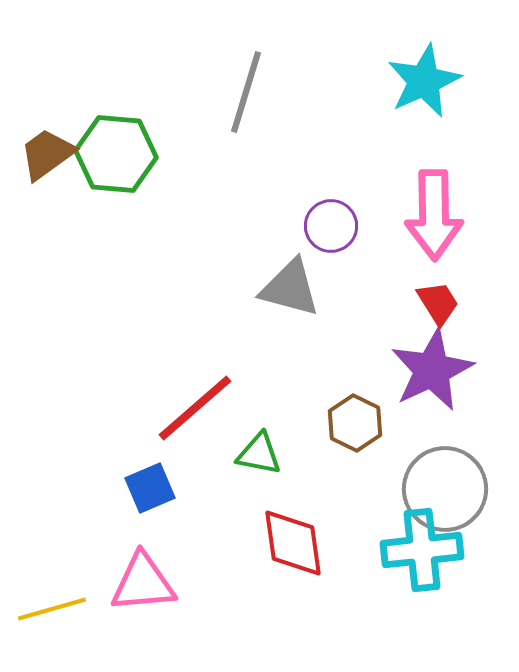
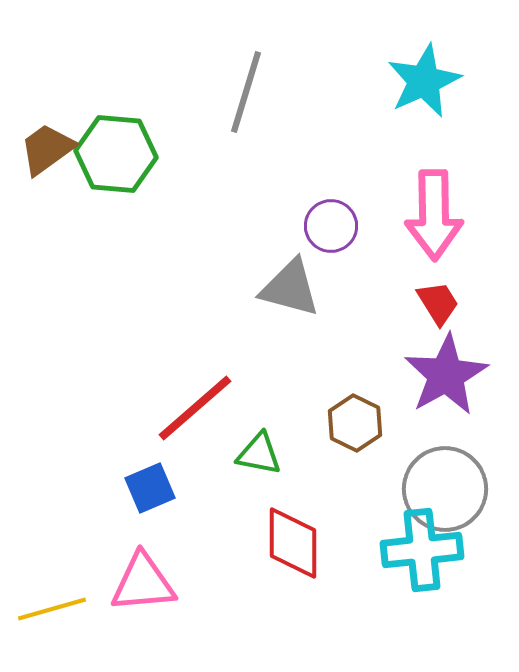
brown trapezoid: moved 5 px up
purple star: moved 14 px right, 5 px down; rotated 4 degrees counterclockwise
red diamond: rotated 8 degrees clockwise
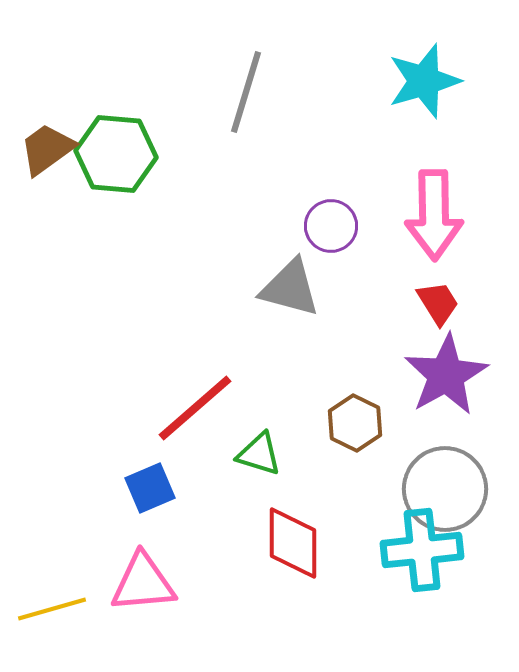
cyan star: rotated 8 degrees clockwise
green triangle: rotated 6 degrees clockwise
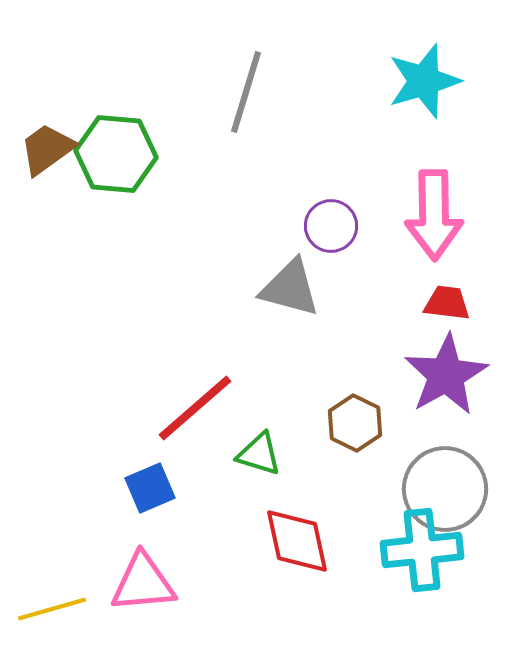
red trapezoid: moved 9 px right; rotated 51 degrees counterclockwise
red diamond: moved 4 px right, 2 px up; rotated 12 degrees counterclockwise
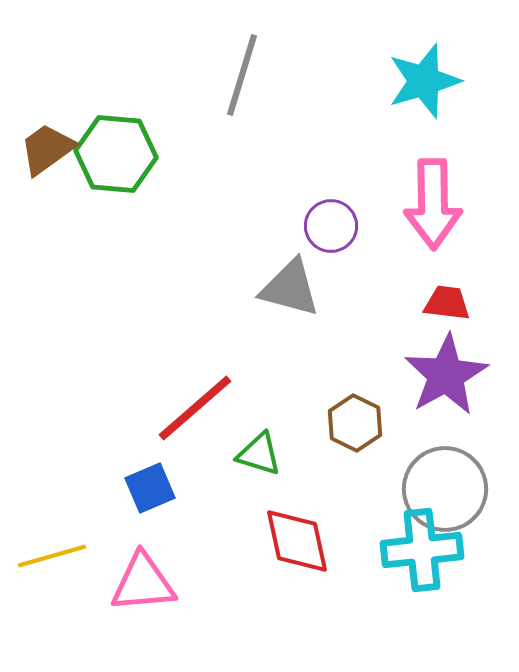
gray line: moved 4 px left, 17 px up
pink arrow: moved 1 px left, 11 px up
yellow line: moved 53 px up
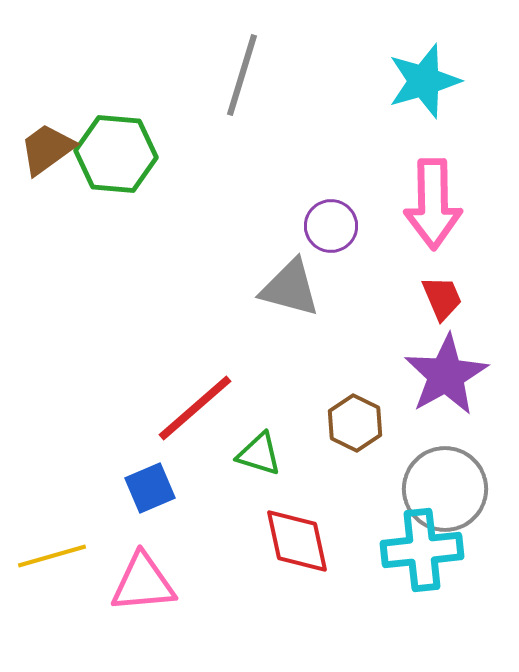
red trapezoid: moved 5 px left, 5 px up; rotated 60 degrees clockwise
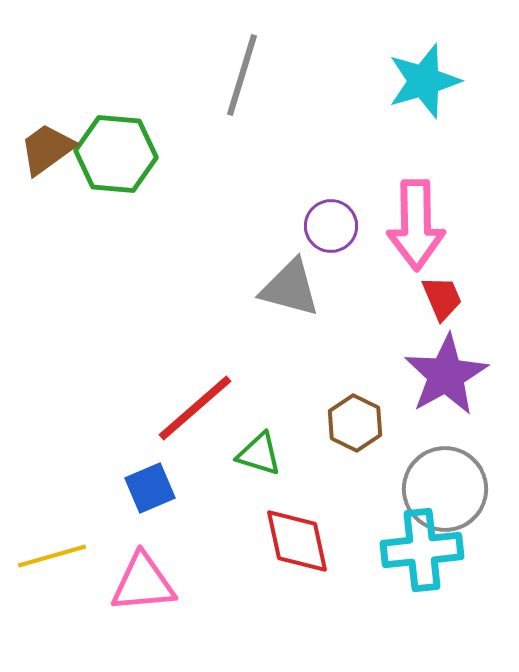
pink arrow: moved 17 px left, 21 px down
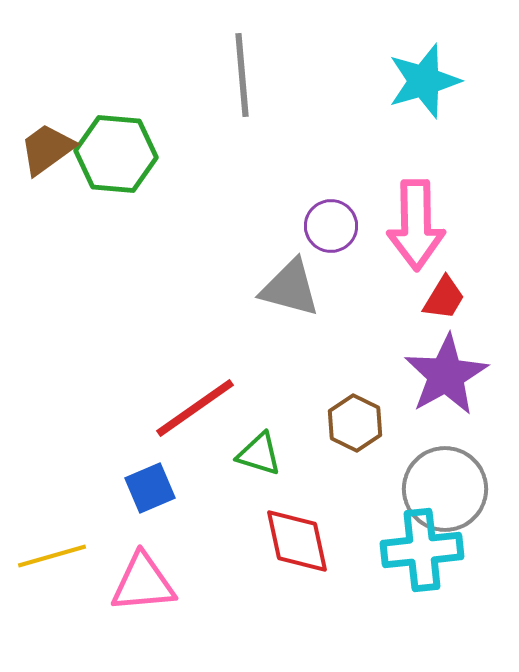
gray line: rotated 22 degrees counterclockwise
red trapezoid: moved 2 px right; rotated 54 degrees clockwise
red line: rotated 6 degrees clockwise
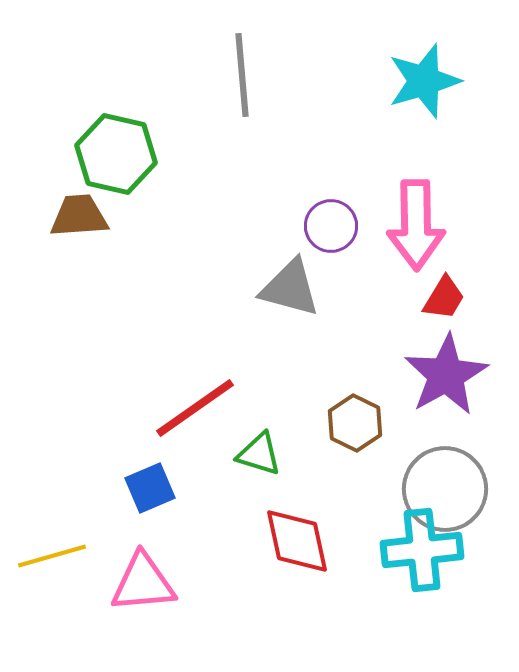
brown trapezoid: moved 32 px right, 67 px down; rotated 32 degrees clockwise
green hexagon: rotated 8 degrees clockwise
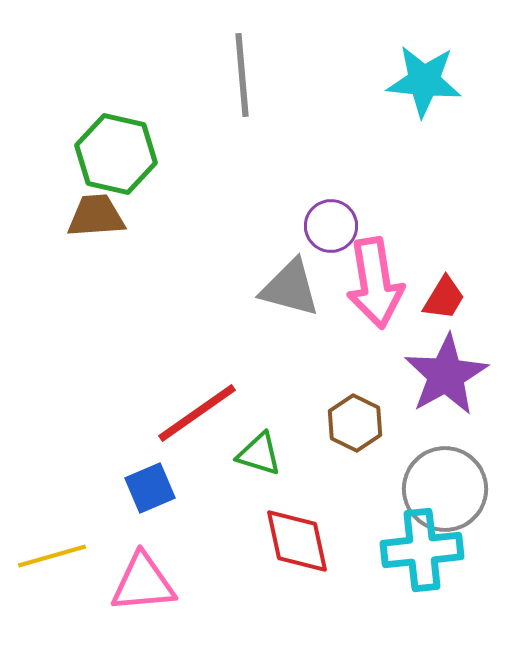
cyan star: rotated 22 degrees clockwise
brown trapezoid: moved 17 px right
pink arrow: moved 41 px left, 58 px down; rotated 8 degrees counterclockwise
red line: moved 2 px right, 5 px down
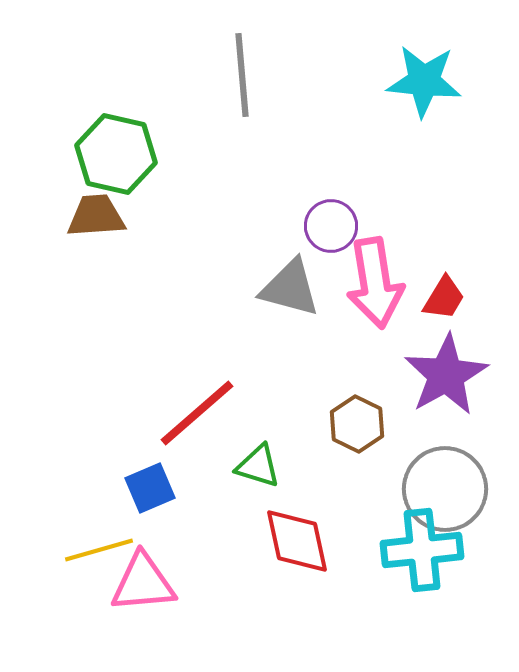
red line: rotated 6 degrees counterclockwise
brown hexagon: moved 2 px right, 1 px down
green triangle: moved 1 px left, 12 px down
yellow line: moved 47 px right, 6 px up
